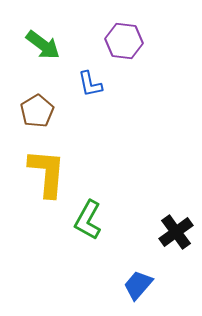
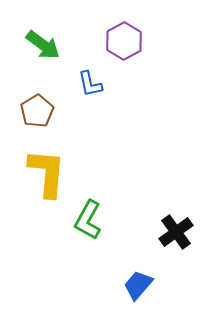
purple hexagon: rotated 24 degrees clockwise
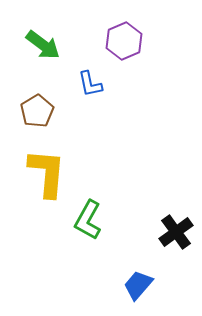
purple hexagon: rotated 6 degrees clockwise
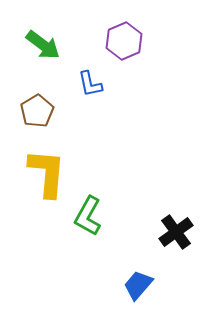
green L-shape: moved 4 px up
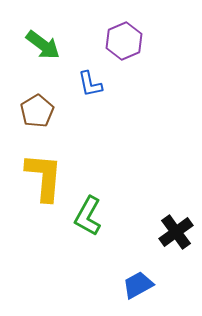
yellow L-shape: moved 3 px left, 4 px down
blue trapezoid: rotated 20 degrees clockwise
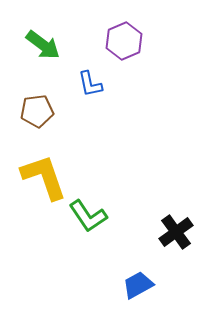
brown pentagon: rotated 24 degrees clockwise
yellow L-shape: rotated 24 degrees counterclockwise
green L-shape: rotated 63 degrees counterclockwise
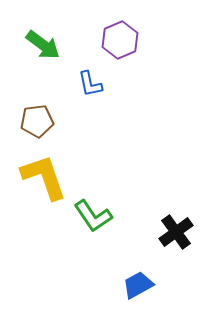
purple hexagon: moved 4 px left, 1 px up
brown pentagon: moved 10 px down
green L-shape: moved 5 px right
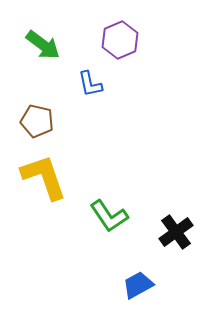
brown pentagon: rotated 20 degrees clockwise
green L-shape: moved 16 px right
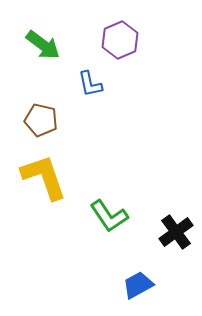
brown pentagon: moved 4 px right, 1 px up
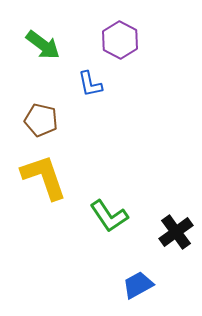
purple hexagon: rotated 9 degrees counterclockwise
